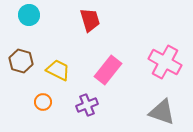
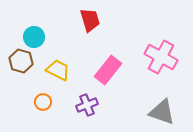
cyan circle: moved 5 px right, 22 px down
pink cross: moved 4 px left, 5 px up
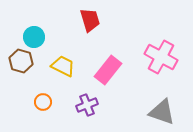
yellow trapezoid: moved 5 px right, 4 px up
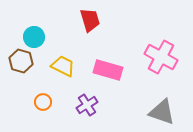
pink rectangle: rotated 68 degrees clockwise
purple cross: rotated 10 degrees counterclockwise
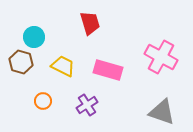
red trapezoid: moved 3 px down
brown hexagon: moved 1 px down
orange circle: moved 1 px up
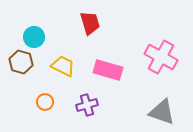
orange circle: moved 2 px right, 1 px down
purple cross: rotated 15 degrees clockwise
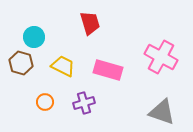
brown hexagon: moved 1 px down
purple cross: moved 3 px left, 2 px up
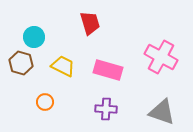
purple cross: moved 22 px right, 6 px down; rotated 20 degrees clockwise
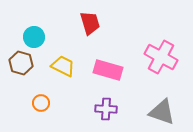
orange circle: moved 4 px left, 1 px down
